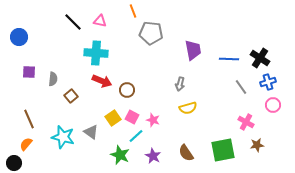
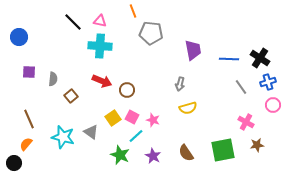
cyan cross: moved 4 px right, 7 px up
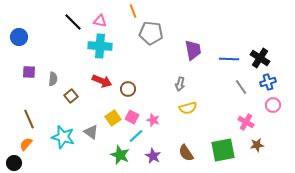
brown circle: moved 1 px right, 1 px up
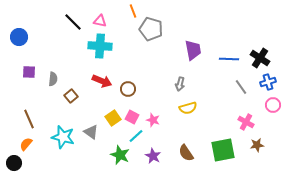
gray pentagon: moved 4 px up; rotated 10 degrees clockwise
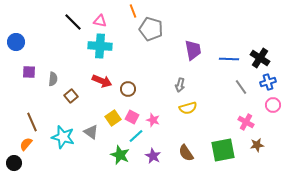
blue circle: moved 3 px left, 5 px down
gray arrow: moved 1 px down
brown line: moved 3 px right, 3 px down
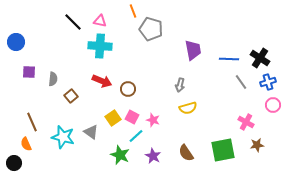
gray line: moved 5 px up
orange semicircle: rotated 64 degrees counterclockwise
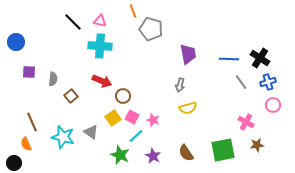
purple trapezoid: moved 5 px left, 4 px down
brown circle: moved 5 px left, 7 px down
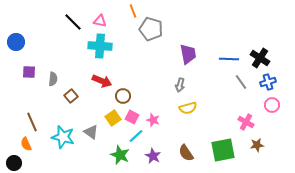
pink circle: moved 1 px left
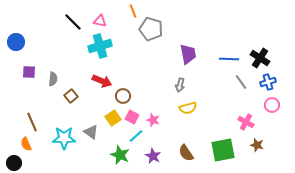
cyan cross: rotated 20 degrees counterclockwise
cyan star: moved 1 px right, 1 px down; rotated 15 degrees counterclockwise
brown star: rotated 24 degrees clockwise
